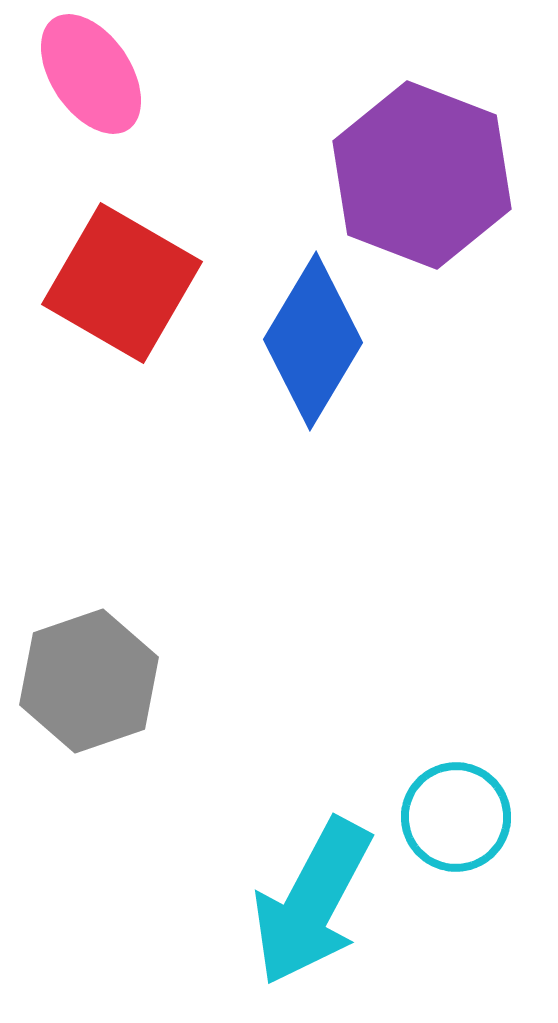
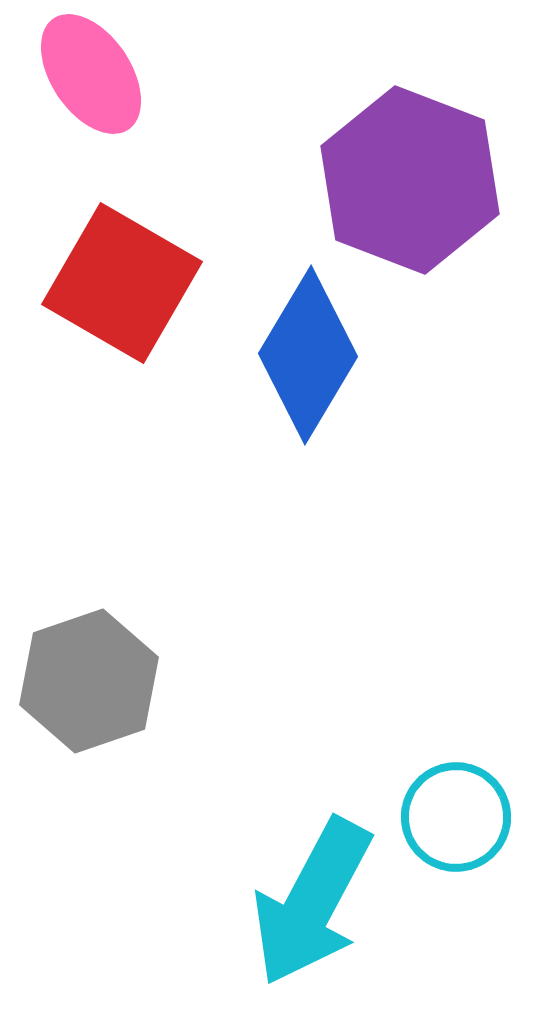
purple hexagon: moved 12 px left, 5 px down
blue diamond: moved 5 px left, 14 px down
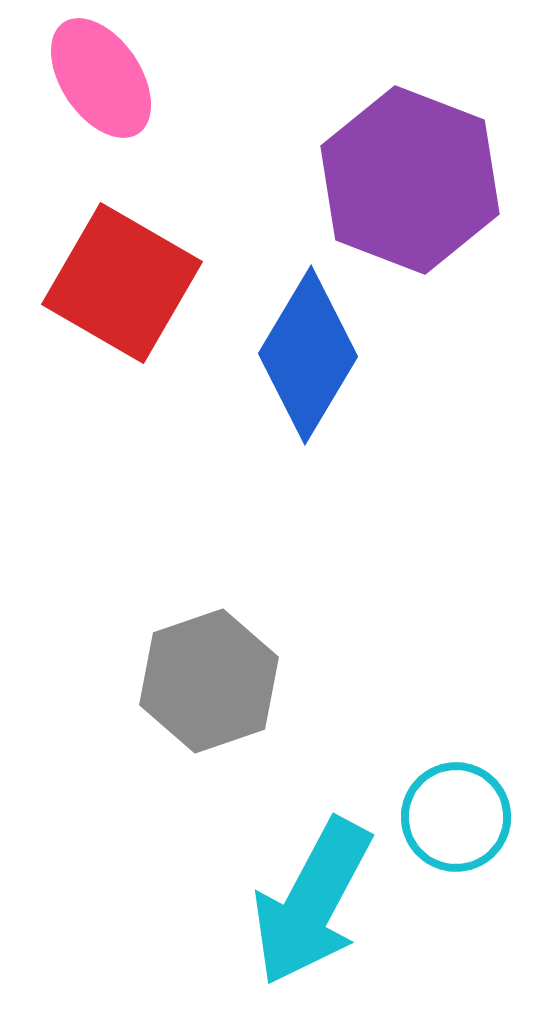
pink ellipse: moved 10 px right, 4 px down
gray hexagon: moved 120 px right
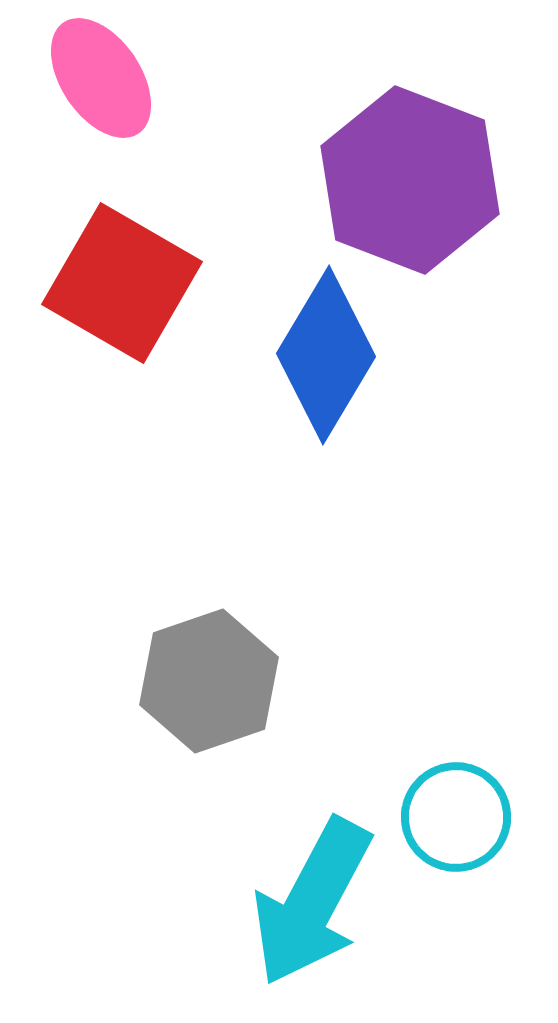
blue diamond: moved 18 px right
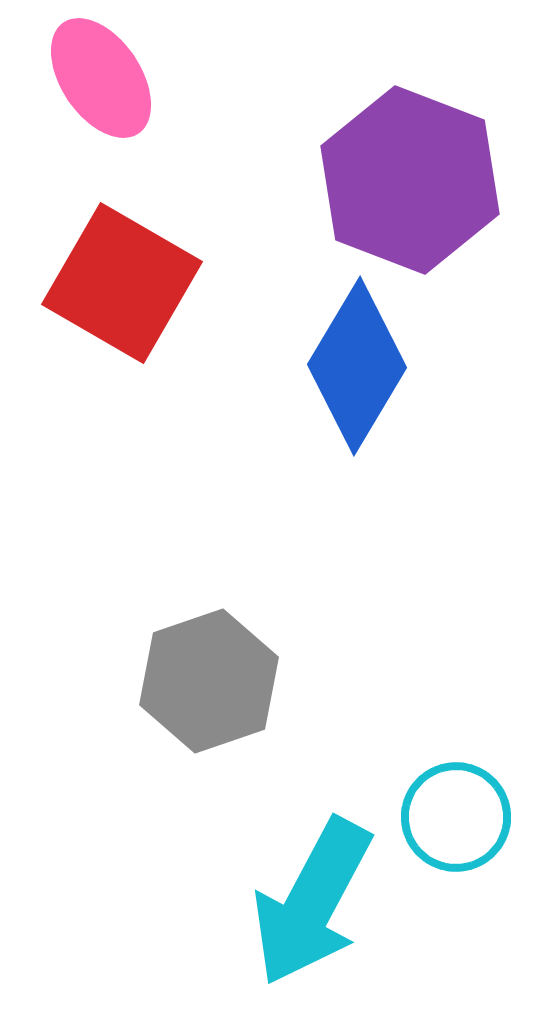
blue diamond: moved 31 px right, 11 px down
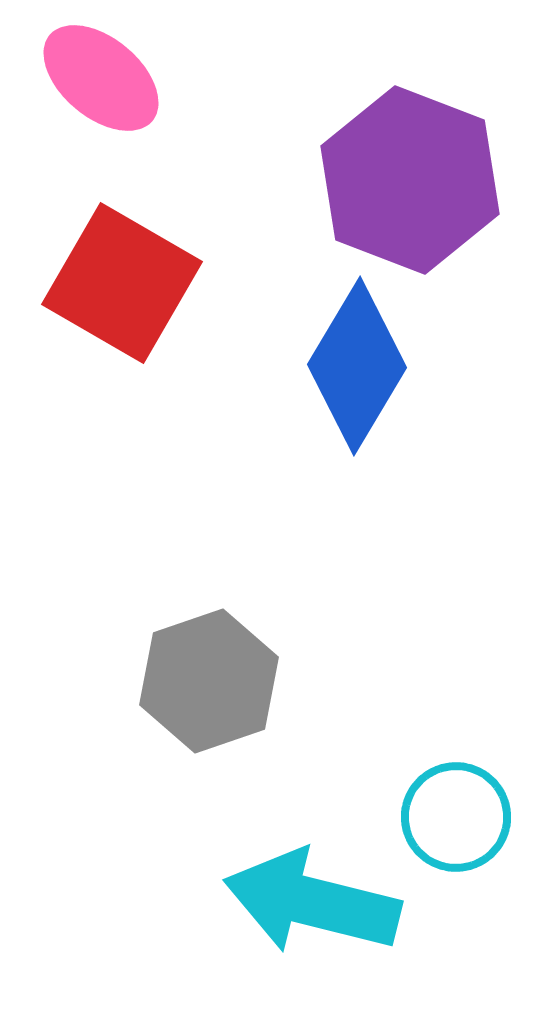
pink ellipse: rotated 16 degrees counterclockwise
cyan arrow: rotated 76 degrees clockwise
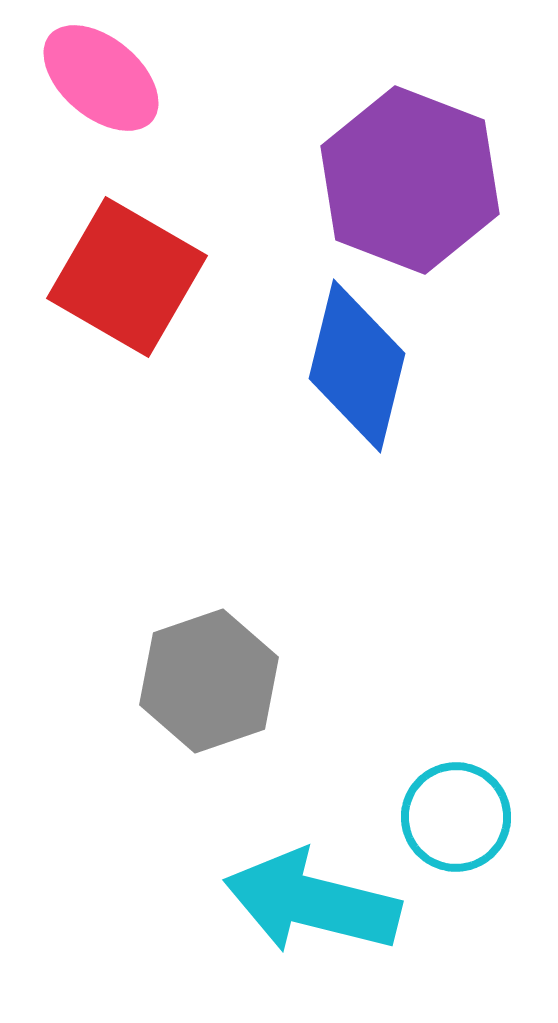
red square: moved 5 px right, 6 px up
blue diamond: rotated 17 degrees counterclockwise
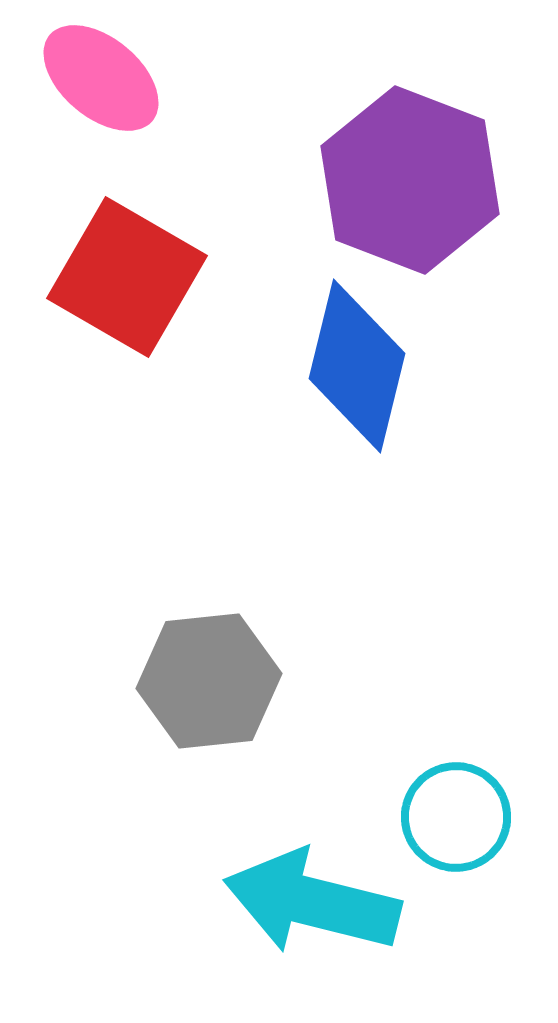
gray hexagon: rotated 13 degrees clockwise
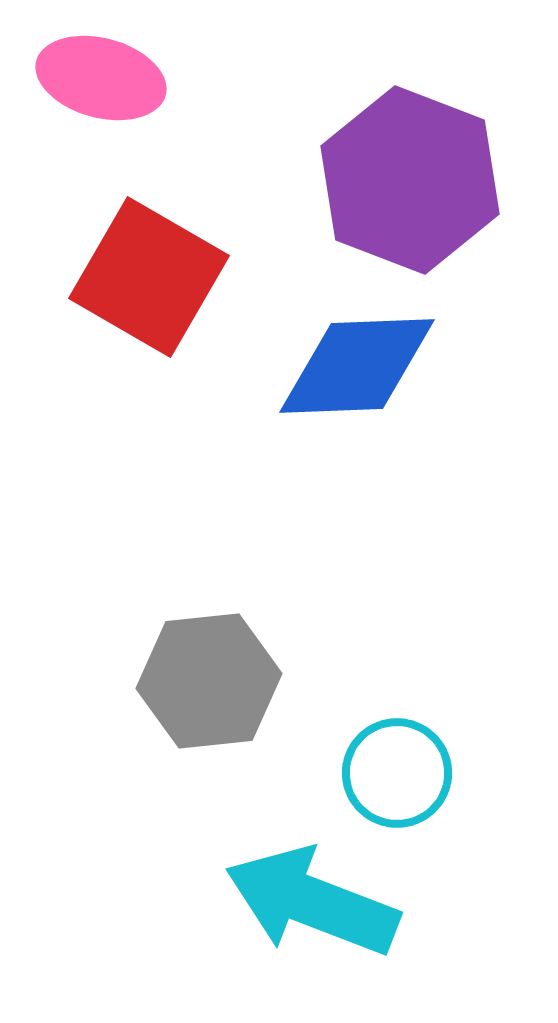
pink ellipse: rotated 25 degrees counterclockwise
red square: moved 22 px right
blue diamond: rotated 74 degrees clockwise
cyan circle: moved 59 px left, 44 px up
cyan arrow: rotated 7 degrees clockwise
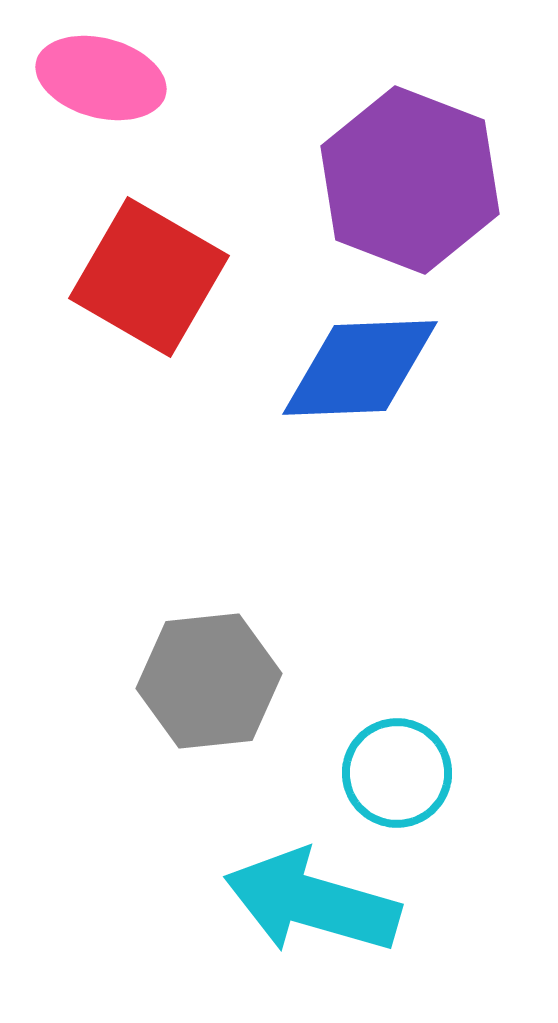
blue diamond: moved 3 px right, 2 px down
cyan arrow: rotated 5 degrees counterclockwise
